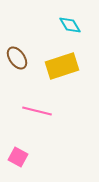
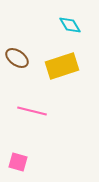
brown ellipse: rotated 20 degrees counterclockwise
pink line: moved 5 px left
pink square: moved 5 px down; rotated 12 degrees counterclockwise
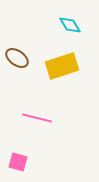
pink line: moved 5 px right, 7 px down
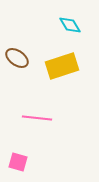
pink line: rotated 8 degrees counterclockwise
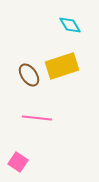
brown ellipse: moved 12 px right, 17 px down; rotated 20 degrees clockwise
pink square: rotated 18 degrees clockwise
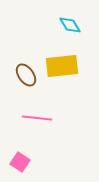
yellow rectangle: rotated 12 degrees clockwise
brown ellipse: moved 3 px left
pink square: moved 2 px right
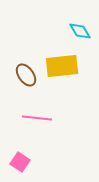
cyan diamond: moved 10 px right, 6 px down
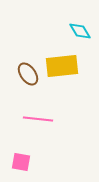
brown ellipse: moved 2 px right, 1 px up
pink line: moved 1 px right, 1 px down
pink square: moved 1 px right; rotated 24 degrees counterclockwise
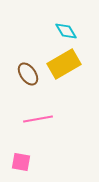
cyan diamond: moved 14 px left
yellow rectangle: moved 2 px right, 2 px up; rotated 24 degrees counterclockwise
pink line: rotated 16 degrees counterclockwise
